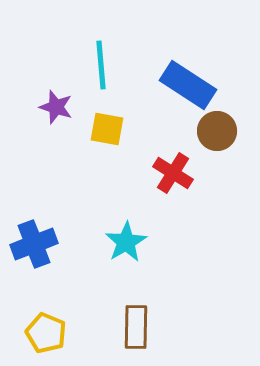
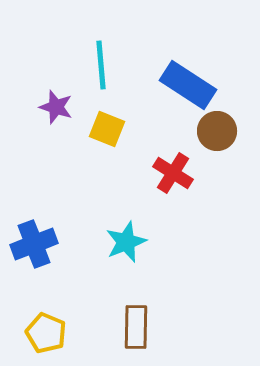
yellow square: rotated 12 degrees clockwise
cyan star: rotated 9 degrees clockwise
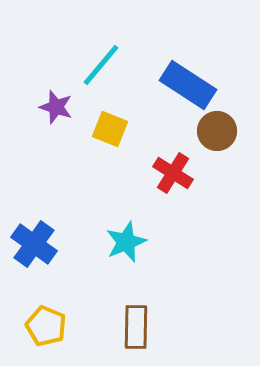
cyan line: rotated 45 degrees clockwise
yellow square: moved 3 px right
blue cross: rotated 33 degrees counterclockwise
yellow pentagon: moved 7 px up
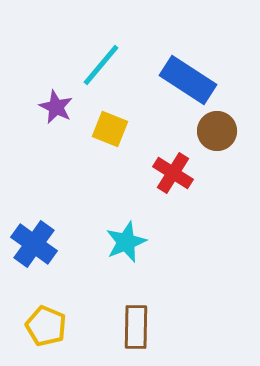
blue rectangle: moved 5 px up
purple star: rotated 8 degrees clockwise
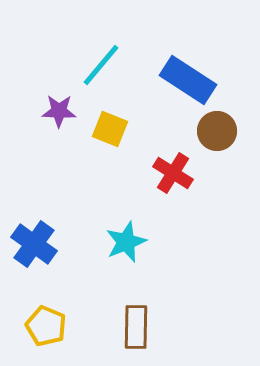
purple star: moved 3 px right, 4 px down; rotated 24 degrees counterclockwise
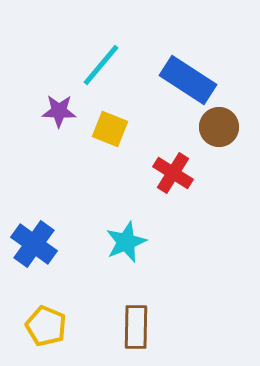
brown circle: moved 2 px right, 4 px up
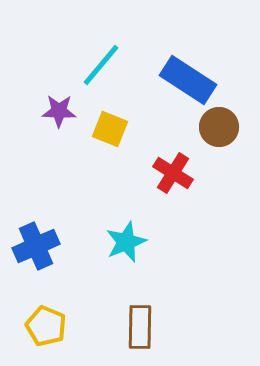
blue cross: moved 2 px right, 2 px down; rotated 30 degrees clockwise
brown rectangle: moved 4 px right
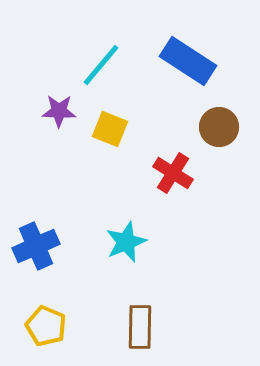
blue rectangle: moved 19 px up
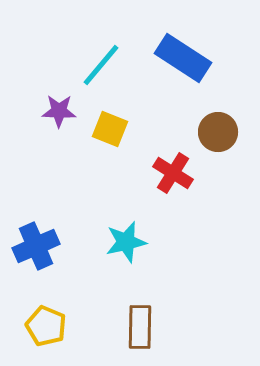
blue rectangle: moved 5 px left, 3 px up
brown circle: moved 1 px left, 5 px down
cyan star: rotated 9 degrees clockwise
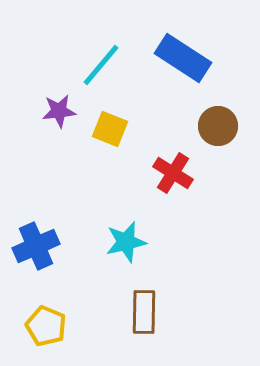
purple star: rotated 8 degrees counterclockwise
brown circle: moved 6 px up
brown rectangle: moved 4 px right, 15 px up
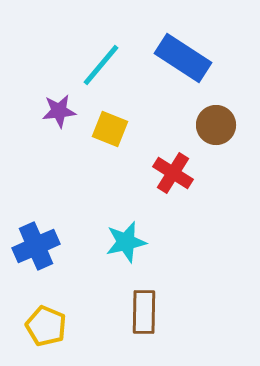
brown circle: moved 2 px left, 1 px up
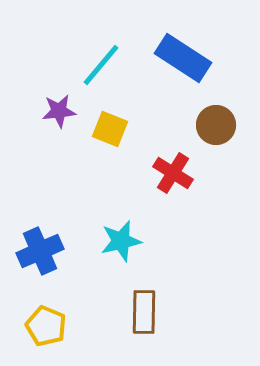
cyan star: moved 5 px left, 1 px up
blue cross: moved 4 px right, 5 px down
